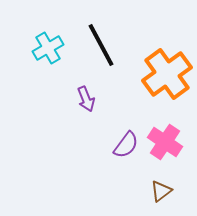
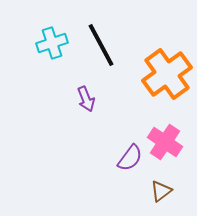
cyan cross: moved 4 px right, 5 px up; rotated 12 degrees clockwise
purple semicircle: moved 4 px right, 13 px down
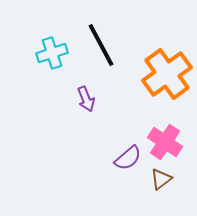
cyan cross: moved 10 px down
purple semicircle: moved 2 px left; rotated 12 degrees clockwise
brown triangle: moved 12 px up
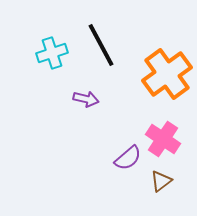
purple arrow: rotated 55 degrees counterclockwise
pink cross: moved 2 px left, 3 px up
brown triangle: moved 2 px down
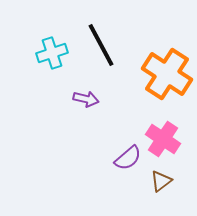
orange cross: rotated 21 degrees counterclockwise
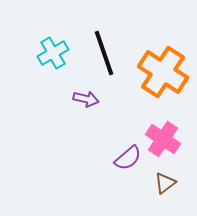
black line: moved 3 px right, 8 px down; rotated 9 degrees clockwise
cyan cross: moved 1 px right; rotated 12 degrees counterclockwise
orange cross: moved 4 px left, 2 px up
brown triangle: moved 4 px right, 2 px down
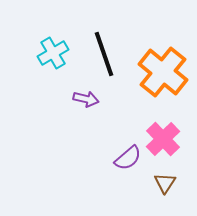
black line: moved 1 px down
orange cross: rotated 6 degrees clockwise
pink cross: rotated 12 degrees clockwise
brown triangle: rotated 20 degrees counterclockwise
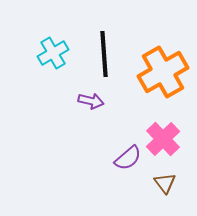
black line: rotated 15 degrees clockwise
orange cross: rotated 21 degrees clockwise
purple arrow: moved 5 px right, 2 px down
brown triangle: rotated 10 degrees counterclockwise
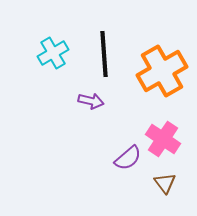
orange cross: moved 1 px left, 1 px up
pink cross: rotated 12 degrees counterclockwise
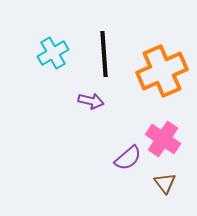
orange cross: rotated 6 degrees clockwise
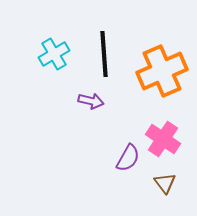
cyan cross: moved 1 px right, 1 px down
purple semicircle: rotated 20 degrees counterclockwise
